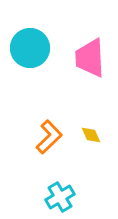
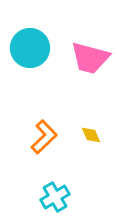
pink trapezoid: rotated 72 degrees counterclockwise
orange L-shape: moved 5 px left
cyan cross: moved 5 px left
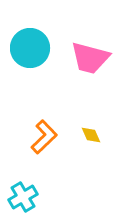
cyan cross: moved 32 px left
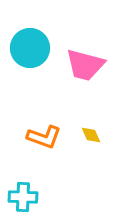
pink trapezoid: moved 5 px left, 7 px down
orange L-shape: rotated 64 degrees clockwise
cyan cross: rotated 32 degrees clockwise
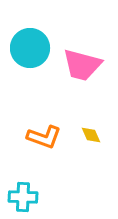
pink trapezoid: moved 3 px left
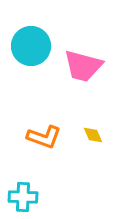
cyan circle: moved 1 px right, 2 px up
pink trapezoid: moved 1 px right, 1 px down
yellow diamond: moved 2 px right
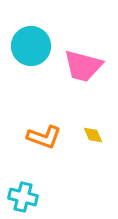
cyan cross: rotated 12 degrees clockwise
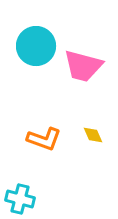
cyan circle: moved 5 px right
orange L-shape: moved 2 px down
cyan cross: moved 3 px left, 2 px down
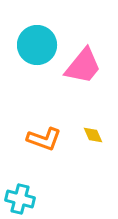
cyan circle: moved 1 px right, 1 px up
pink trapezoid: rotated 66 degrees counterclockwise
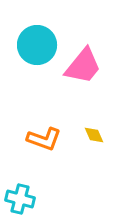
yellow diamond: moved 1 px right
